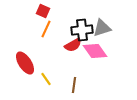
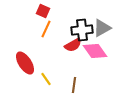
gray triangle: rotated 12 degrees counterclockwise
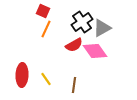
black cross: moved 8 px up; rotated 30 degrees counterclockwise
red semicircle: moved 1 px right
red ellipse: moved 3 px left, 12 px down; rotated 35 degrees clockwise
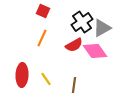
orange line: moved 4 px left, 9 px down
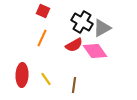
black cross: rotated 25 degrees counterclockwise
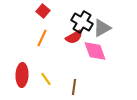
red square: rotated 16 degrees clockwise
red semicircle: moved 8 px up
pink diamond: rotated 15 degrees clockwise
brown line: moved 2 px down
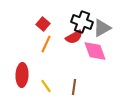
red square: moved 13 px down
black cross: rotated 10 degrees counterclockwise
orange line: moved 4 px right, 6 px down
yellow line: moved 7 px down
